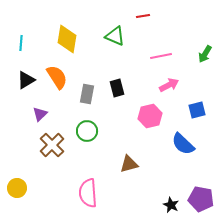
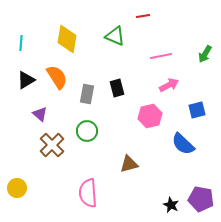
purple triangle: rotated 35 degrees counterclockwise
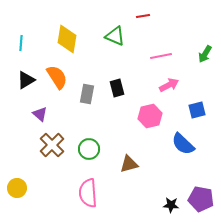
green circle: moved 2 px right, 18 px down
black star: rotated 21 degrees counterclockwise
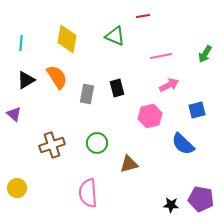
purple triangle: moved 26 px left
brown cross: rotated 25 degrees clockwise
green circle: moved 8 px right, 6 px up
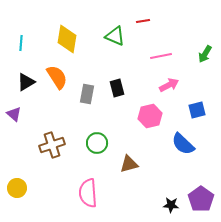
red line: moved 5 px down
black triangle: moved 2 px down
purple pentagon: rotated 25 degrees clockwise
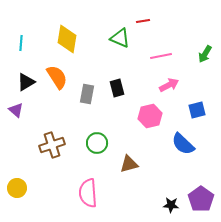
green triangle: moved 5 px right, 2 px down
purple triangle: moved 2 px right, 4 px up
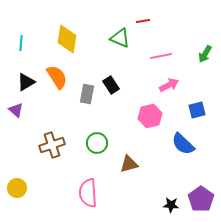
black rectangle: moved 6 px left, 3 px up; rotated 18 degrees counterclockwise
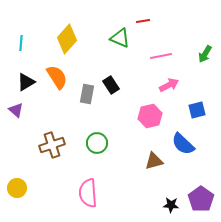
yellow diamond: rotated 32 degrees clockwise
brown triangle: moved 25 px right, 3 px up
